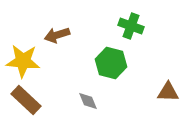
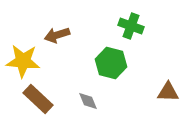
brown rectangle: moved 12 px right, 1 px up
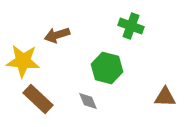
green hexagon: moved 4 px left, 5 px down
brown triangle: moved 3 px left, 5 px down
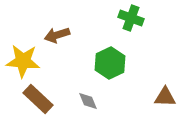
green cross: moved 8 px up
green hexagon: moved 3 px right, 5 px up; rotated 20 degrees clockwise
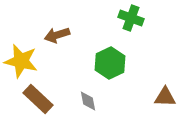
yellow star: moved 2 px left; rotated 8 degrees clockwise
gray diamond: rotated 10 degrees clockwise
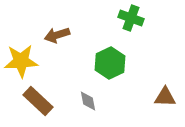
yellow star: rotated 16 degrees counterclockwise
brown rectangle: moved 2 px down
